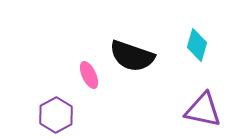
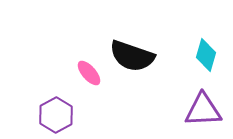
cyan diamond: moved 9 px right, 10 px down
pink ellipse: moved 2 px up; rotated 16 degrees counterclockwise
purple triangle: rotated 15 degrees counterclockwise
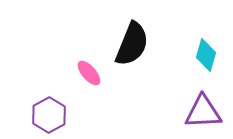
black semicircle: moved 12 px up; rotated 87 degrees counterclockwise
purple triangle: moved 2 px down
purple hexagon: moved 7 px left
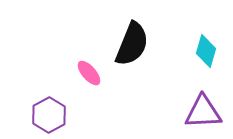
cyan diamond: moved 4 px up
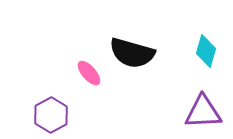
black semicircle: moved 9 px down; rotated 84 degrees clockwise
purple hexagon: moved 2 px right
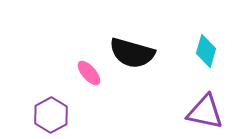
purple triangle: moved 2 px right; rotated 15 degrees clockwise
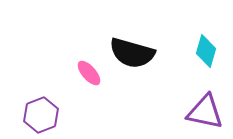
purple hexagon: moved 10 px left; rotated 8 degrees clockwise
